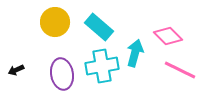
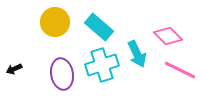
cyan arrow: moved 2 px right, 1 px down; rotated 140 degrees clockwise
cyan cross: moved 1 px up; rotated 8 degrees counterclockwise
black arrow: moved 2 px left, 1 px up
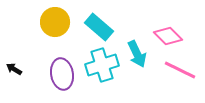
black arrow: rotated 56 degrees clockwise
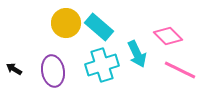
yellow circle: moved 11 px right, 1 px down
purple ellipse: moved 9 px left, 3 px up
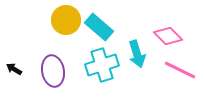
yellow circle: moved 3 px up
cyan arrow: rotated 8 degrees clockwise
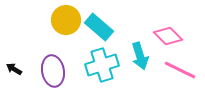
cyan arrow: moved 3 px right, 2 px down
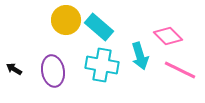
cyan cross: rotated 28 degrees clockwise
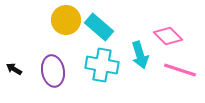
cyan arrow: moved 1 px up
pink line: rotated 8 degrees counterclockwise
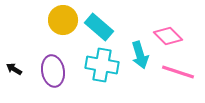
yellow circle: moved 3 px left
pink line: moved 2 px left, 2 px down
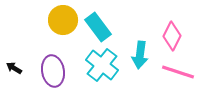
cyan rectangle: moved 1 px left; rotated 12 degrees clockwise
pink diamond: moved 4 px right; rotated 72 degrees clockwise
cyan arrow: rotated 24 degrees clockwise
cyan cross: rotated 28 degrees clockwise
black arrow: moved 1 px up
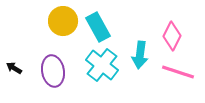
yellow circle: moved 1 px down
cyan rectangle: rotated 8 degrees clockwise
